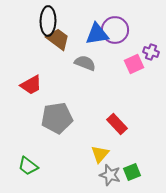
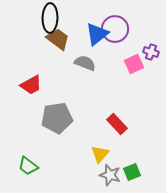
black ellipse: moved 2 px right, 3 px up
purple circle: moved 1 px up
blue triangle: rotated 30 degrees counterclockwise
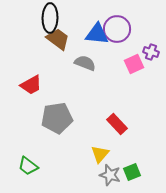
purple circle: moved 2 px right
blue triangle: rotated 45 degrees clockwise
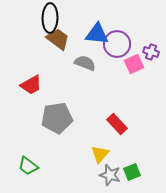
purple circle: moved 15 px down
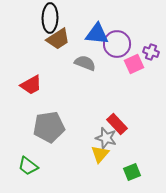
brown trapezoid: rotated 110 degrees clockwise
gray pentagon: moved 8 px left, 9 px down
gray star: moved 4 px left, 37 px up
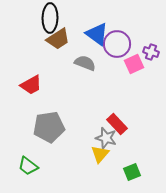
blue triangle: rotated 30 degrees clockwise
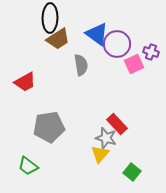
gray semicircle: moved 4 px left, 2 px down; rotated 60 degrees clockwise
red trapezoid: moved 6 px left, 3 px up
green square: rotated 30 degrees counterclockwise
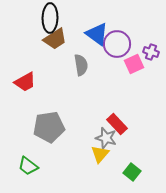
brown trapezoid: moved 3 px left
